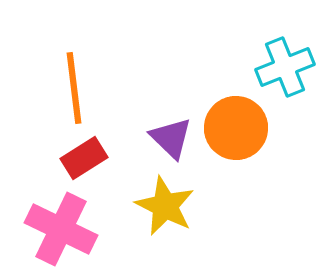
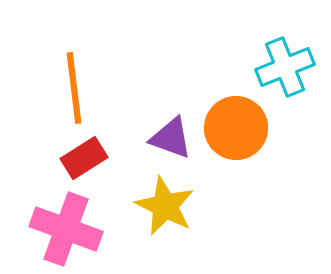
purple triangle: rotated 24 degrees counterclockwise
pink cross: moved 5 px right; rotated 6 degrees counterclockwise
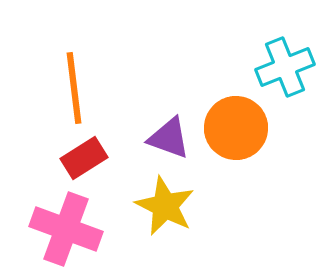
purple triangle: moved 2 px left
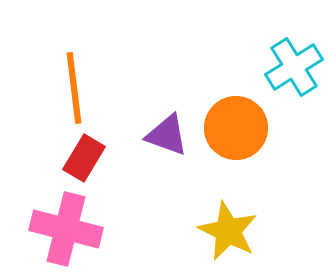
cyan cross: moved 9 px right; rotated 10 degrees counterclockwise
purple triangle: moved 2 px left, 3 px up
red rectangle: rotated 27 degrees counterclockwise
yellow star: moved 63 px right, 25 px down
pink cross: rotated 6 degrees counterclockwise
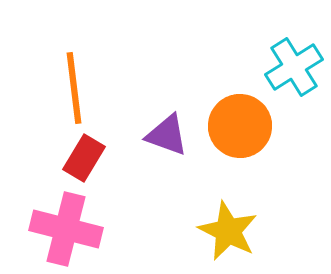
orange circle: moved 4 px right, 2 px up
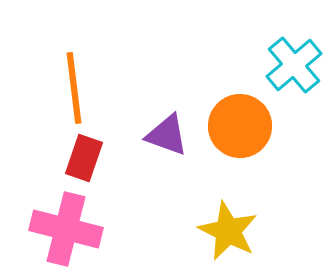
cyan cross: moved 2 px up; rotated 8 degrees counterclockwise
red rectangle: rotated 12 degrees counterclockwise
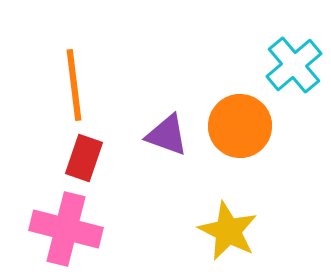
orange line: moved 3 px up
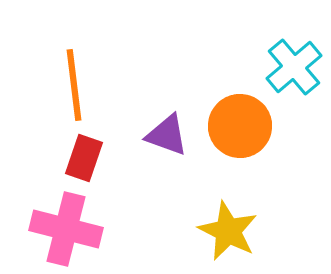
cyan cross: moved 2 px down
